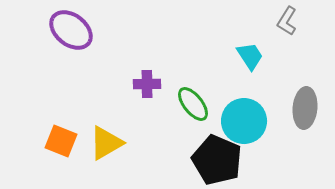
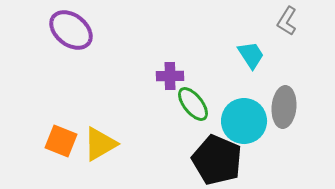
cyan trapezoid: moved 1 px right, 1 px up
purple cross: moved 23 px right, 8 px up
gray ellipse: moved 21 px left, 1 px up
yellow triangle: moved 6 px left, 1 px down
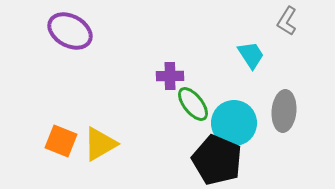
purple ellipse: moved 1 px left, 1 px down; rotated 9 degrees counterclockwise
gray ellipse: moved 4 px down
cyan circle: moved 10 px left, 2 px down
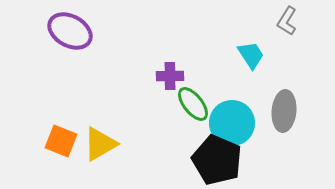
cyan circle: moved 2 px left
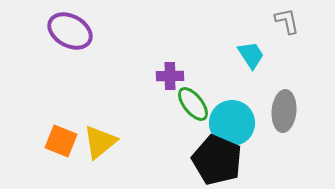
gray L-shape: rotated 136 degrees clockwise
yellow triangle: moved 2 px up; rotated 9 degrees counterclockwise
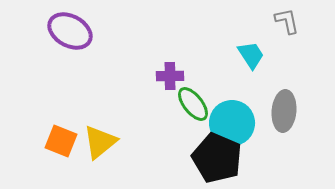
black pentagon: moved 2 px up
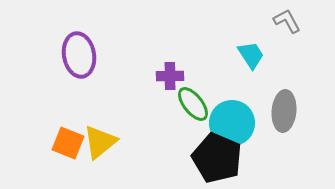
gray L-shape: rotated 16 degrees counterclockwise
purple ellipse: moved 9 px right, 24 px down; rotated 51 degrees clockwise
orange square: moved 7 px right, 2 px down
